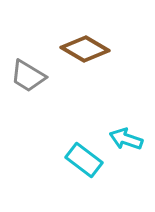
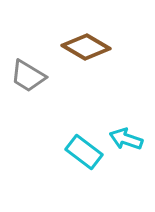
brown diamond: moved 1 px right, 2 px up
cyan rectangle: moved 8 px up
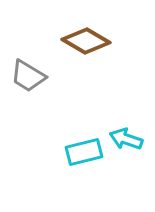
brown diamond: moved 6 px up
cyan rectangle: rotated 51 degrees counterclockwise
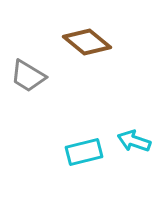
brown diamond: moved 1 px right, 1 px down; rotated 9 degrees clockwise
cyan arrow: moved 8 px right, 2 px down
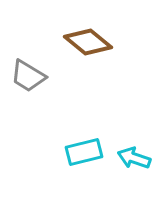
brown diamond: moved 1 px right
cyan arrow: moved 17 px down
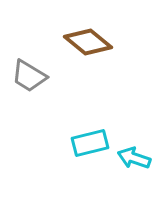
gray trapezoid: moved 1 px right
cyan rectangle: moved 6 px right, 9 px up
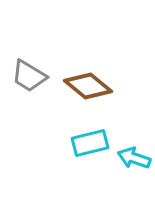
brown diamond: moved 44 px down
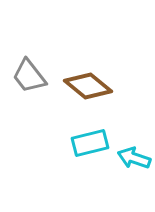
gray trapezoid: rotated 21 degrees clockwise
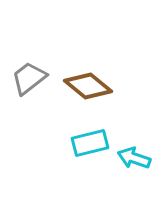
gray trapezoid: moved 2 px down; rotated 90 degrees clockwise
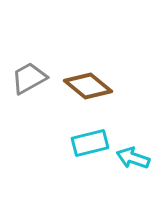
gray trapezoid: rotated 9 degrees clockwise
cyan arrow: moved 1 px left
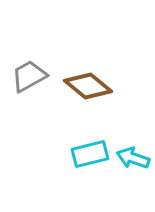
gray trapezoid: moved 2 px up
cyan rectangle: moved 11 px down
